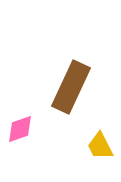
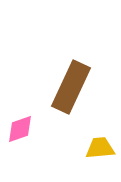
yellow trapezoid: moved 2 px down; rotated 112 degrees clockwise
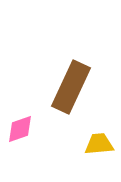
yellow trapezoid: moved 1 px left, 4 px up
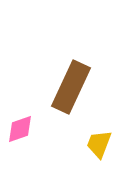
yellow trapezoid: rotated 64 degrees counterclockwise
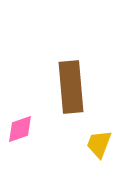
brown rectangle: rotated 30 degrees counterclockwise
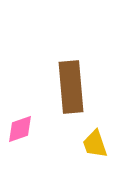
yellow trapezoid: moved 4 px left; rotated 40 degrees counterclockwise
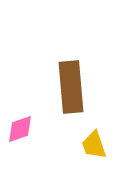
yellow trapezoid: moved 1 px left, 1 px down
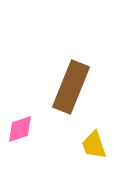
brown rectangle: rotated 27 degrees clockwise
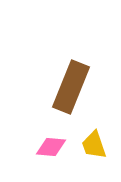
pink diamond: moved 31 px right, 18 px down; rotated 24 degrees clockwise
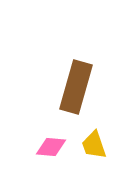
brown rectangle: moved 5 px right; rotated 6 degrees counterclockwise
